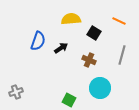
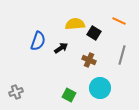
yellow semicircle: moved 4 px right, 5 px down
green square: moved 5 px up
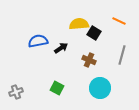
yellow semicircle: moved 4 px right
blue semicircle: rotated 120 degrees counterclockwise
green square: moved 12 px left, 7 px up
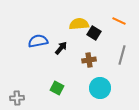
black arrow: rotated 16 degrees counterclockwise
brown cross: rotated 32 degrees counterclockwise
gray cross: moved 1 px right, 6 px down; rotated 16 degrees clockwise
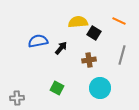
yellow semicircle: moved 1 px left, 2 px up
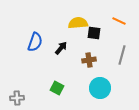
yellow semicircle: moved 1 px down
black square: rotated 24 degrees counterclockwise
blue semicircle: moved 3 px left, 1 px down; rotated 120 degrees clockwise
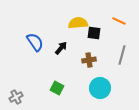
blue semicircle: rotated 54 degrees counterclockwise
gray cross: moved 1 px left, 1 px up; rotated 24 degrees counterclockwise
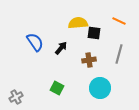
gray line: moved 3 px left, 1 px up
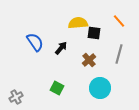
orange line: rotated 24 degrees clockwise
brown cross: rotated 32 degrees counterclockwise
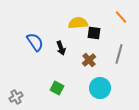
orange line: moved 2 px right, 4 px up
black arrow: rotated 120 degrees clockwise
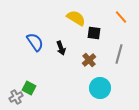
yellow semicircle: moved 2 px left, 5 px up; rotated 36 degrees clockwise
green square: moved 28 px left
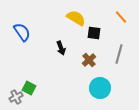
blue semicircle: moved 13 px left, 10 px up
